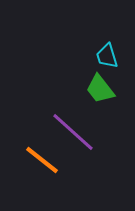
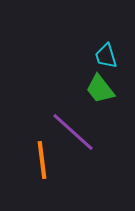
cyan trapezoid: moved 1 px left
orange line: rotated 45 degrees clockwise
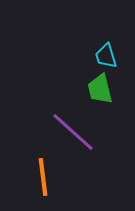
green trapezoid: rotated 24 degrees clockwise
orange line: moved 1 px right, 17 px down
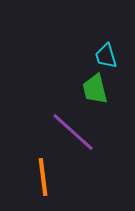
green trapezoid: moved 5 px left
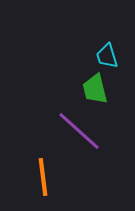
cyan trapezoid: moved 1 px right
purple line: moved 6 px right, 1 px up
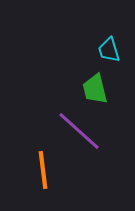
cyan trapezoid: moved 2 px right, 6 px up
orange line: moved 7 px up
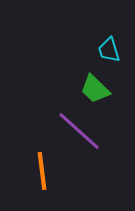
green trapezoid: rotated 32 degrees counterclockwise
orange line: moved 1 px left, 1 px down
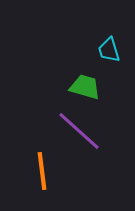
green trapezoid: moved 10 px left, 2 px up; rotated 152 degrees clockwise
